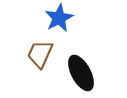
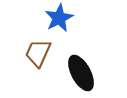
brown trapezoid: moved 2 px left, 1 px up
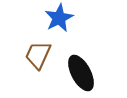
brown trapezoid: moved 2 px down
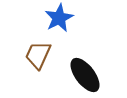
black ellipse: moved 4 px right, 2 px down; rotated 9 degrees counterclockwise
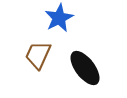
black ellipse: moved 7 px up
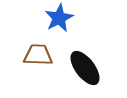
brown trapezoid: rotated 68 degrees clockwise
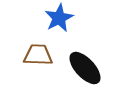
black ellipse: rotated 6 degrees counterclockwise
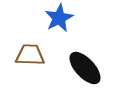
brown trapezoid: moved 8 px left
